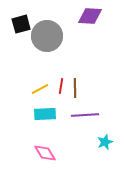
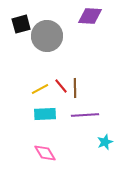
red line: rotated 49 degrees counterclockwise
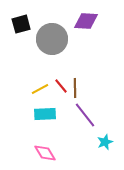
purple diamond: moved 4 px left, 5 px down
gray circle: moved 5 px right, 3 px down
purple line: rotated 56 degrees clockwise
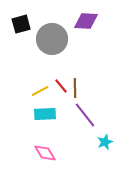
yellow line: moved 2 px down
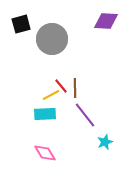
purple diamond: moved 20 px right
yellow line: moved 11 px right, 4 px down
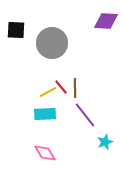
black square: moved 5 px left, 6 px down; rotated 18 degrees clockwise
gray circle: moved 4 px down
red line: moved 1 px down
yellow line: moved 3 px left, 3 px up
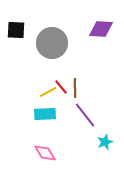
purple diamond: moved 5 px left, 8 px down
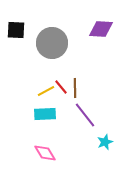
yellow line: moved 2 px left, 1 px up
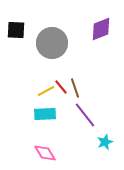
purple diamond: rotated 25 degrees counterclockwise
brown line: rotated 18 degrees counterclockwise
